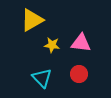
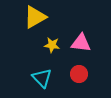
yellow triangle: moved 3 px right, 3 px up
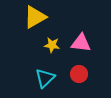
cyan triangle: moved 3 px right; rotated 30 degrees clockwise
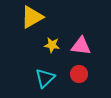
yellow triangle: moved 3 px left
pink triangle: moved 3 px down
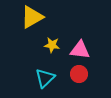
pink triangle: moved 1 px left, 4 px down
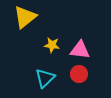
yellow triangle: moved 7 px left; rotated 10 degrees counterclockwise
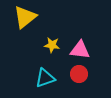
cyan triangle: rotated 25 degrees clockwise
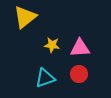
pink triangle: moved 2 px up; rotated 10 degrees counterclockwise
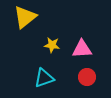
pink triangle: moved 2 px right, 1 px down
red circle: moved 8 px right, 3 px down
cyan triangle: moved 1 px left
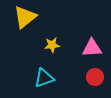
yellow star: rotated 14 degrees counterclockwise
pink triangle: moved 10 px right, 1 px up
red circle: moved 8 px right
